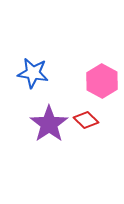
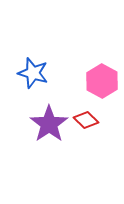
blue star: rotated 8 degrees clockwise
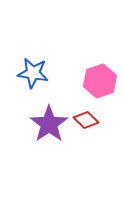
blue star: rotated 8 degrees counterclockwise
pink hexagon: moved 2 px left; rotated 12 degrees clockwise
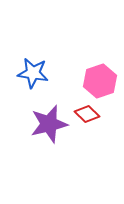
red diamond: moved 1 px right, 6 px up
purple star: rotated 21 degrees clockwise
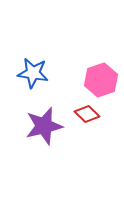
pink hexagon: moved 1 px right, 1 px up
purple star: moved 5 px left, 2 px down
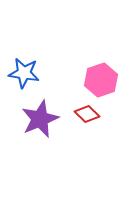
blue star: moved 9 px left
purple star: moved 4 px left, 7 px up; rotated 9 degrees counterclockwise
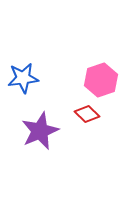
blue star: moved 1 px left, 5 px down; rotated 16 degrees counterclockwise
purple star: moved 12 px down
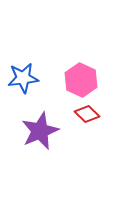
pink hexagon: moved 20 px left; rotated 16 degrees counterclockwise
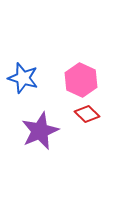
blue star: rotated 24 degrees clockwise
